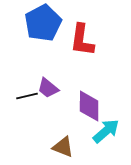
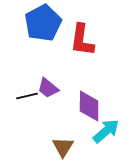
brown triangle: rotated 40 degrees clockwise
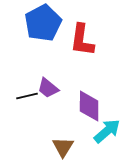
cyan arrow: moved 1 px right
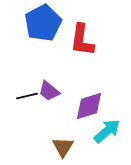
purple trapezoid: moved 1 px right, 3 px down
purple diamond: rotated 72 degrees clockwise
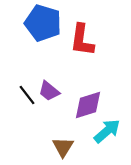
blue pentagon: rotated 27 degrees counterclockwise
black line: moved 1 px up; rotated 65 degrees clockwise
purple diamond: moved 1 px left, 1 px up
